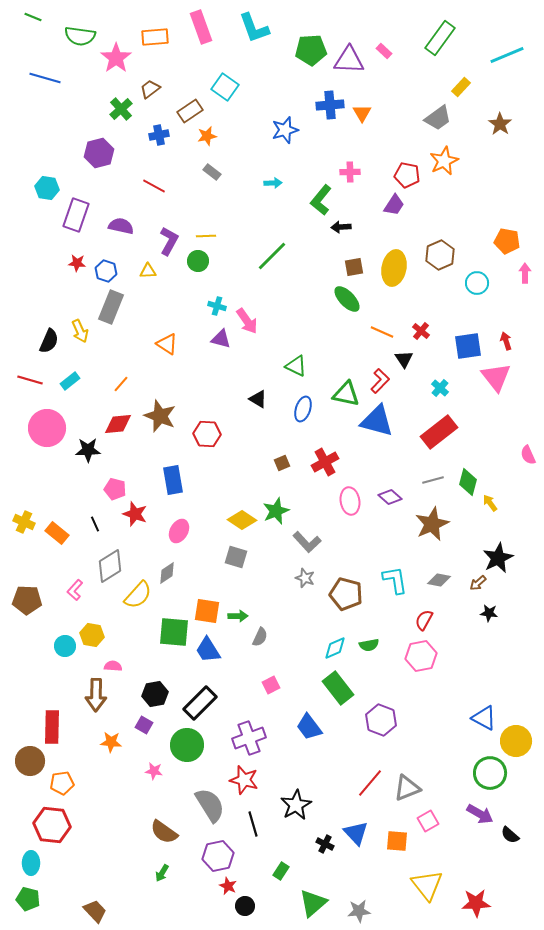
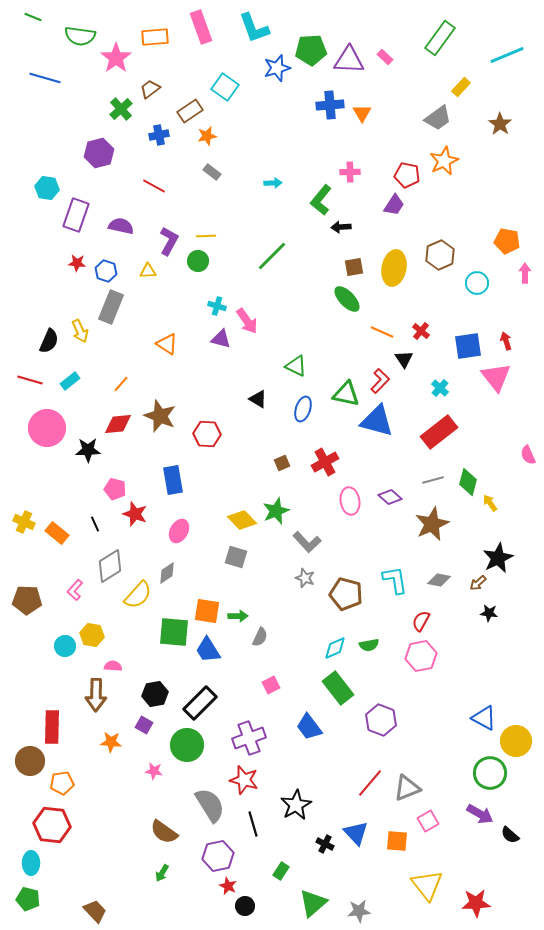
pink rectangle at (384, 51): moved 1 px right, 6 px down
blue star at (285, 130): moved 8 px left, 62 px up
yellow diamond at (242, 520): rotated 12 degrees clockwise
red semicircle at (424, 620): moved 3 px left, 1 px down
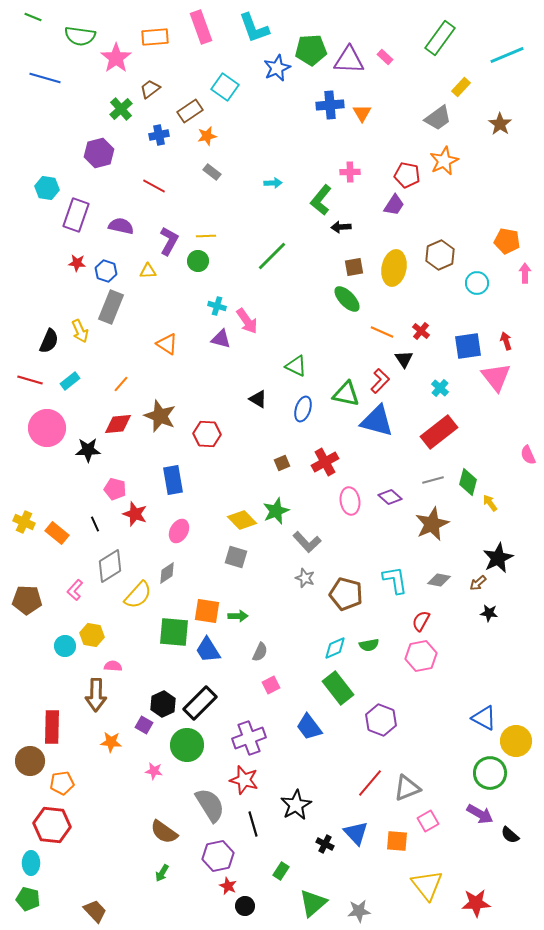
blue star at (277, 68): rotated 8 degrees counterclockwise
gray semicircle at (260, 637): moved 15 px down
black hexagon at (155, 694): moved 8 px right, 10 px down; rotated 15 degrees counterclockwise
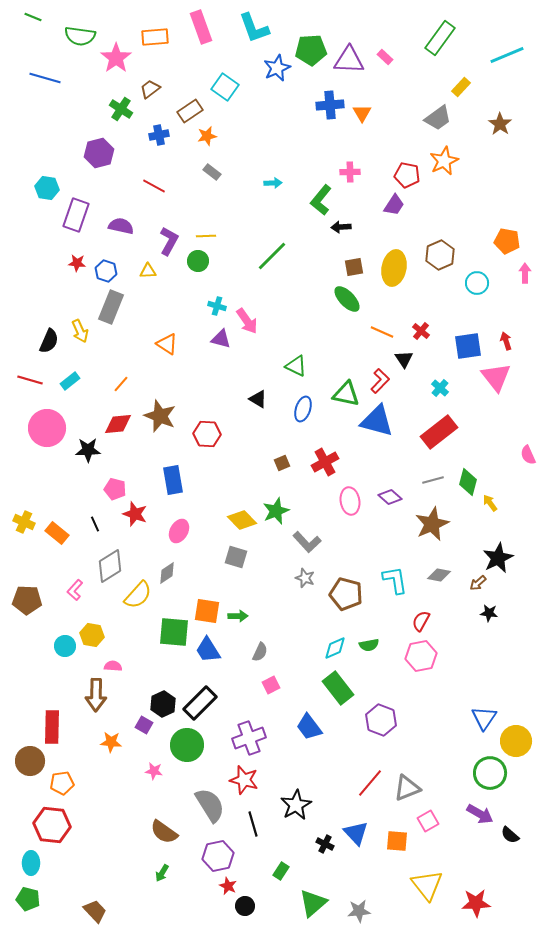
green cross at (121, 109): rotated 15 degrees counterclockwise
gray diamond at (439, 580): moved 5 px up
blue triangle at (484, 718): rotated 36 degrees clockwise
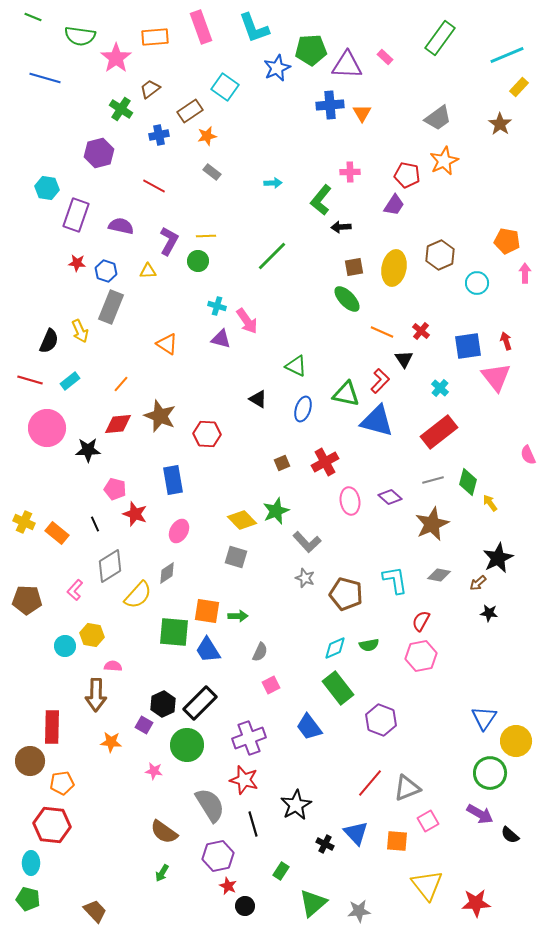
purple triangle at (349, 60): moved 2 px left, 5 px down
yellow rectangle at (461, 87): moved 58 px right
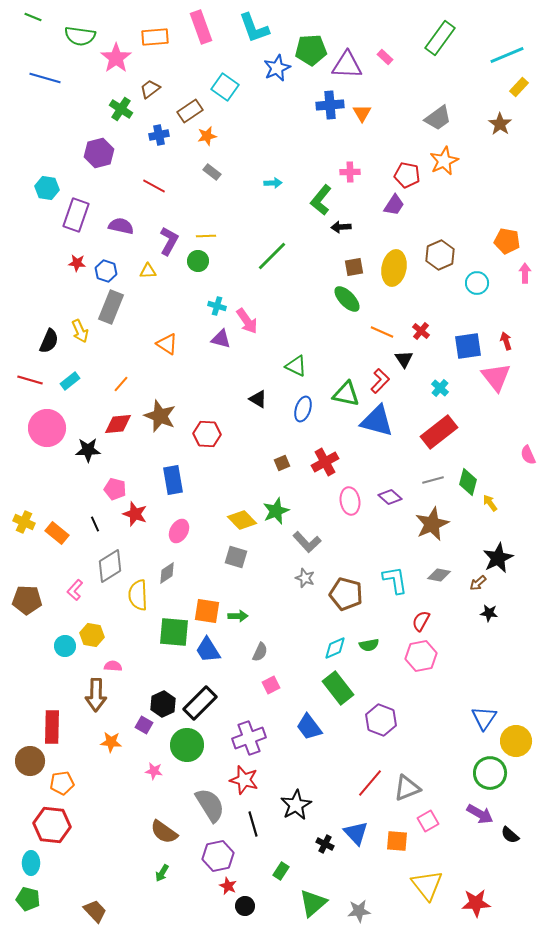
yellow semicircle at (138, 595): rotated 136 degrees clockwise
